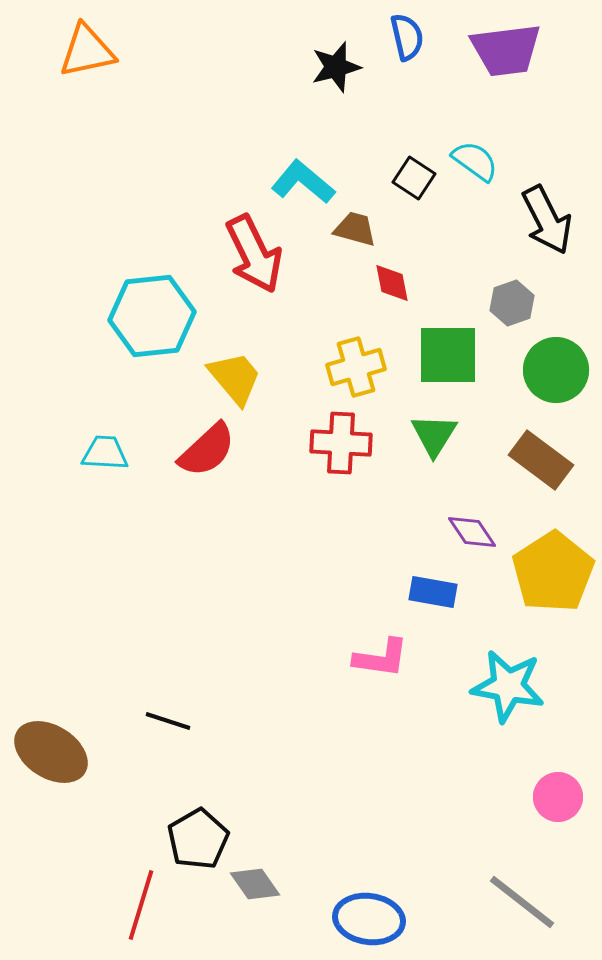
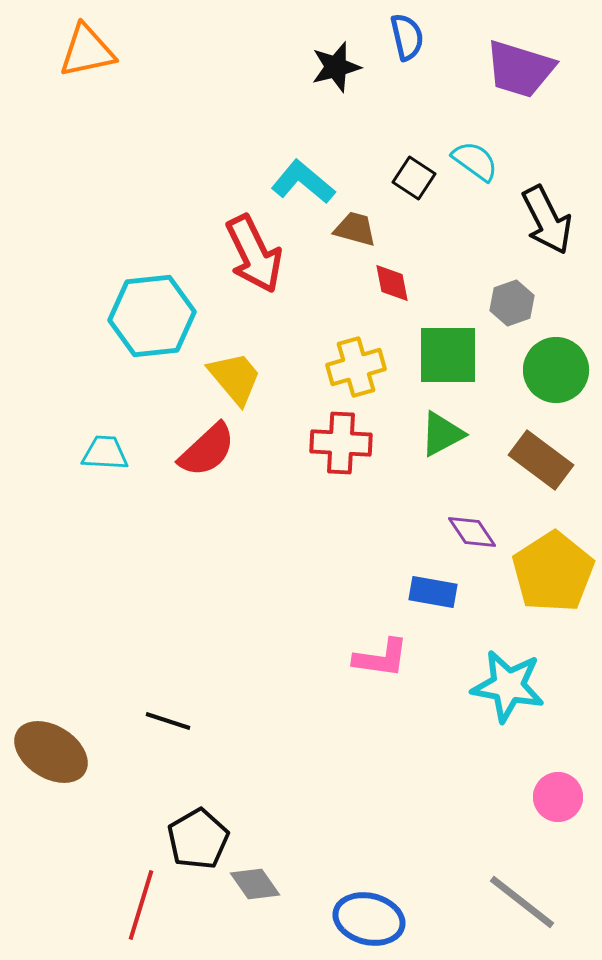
purple trapezoid: moved 14 px right, 19 px down; rotated 24 degrees clockwise
green triangle: moved 8 px right, 1 px up; rotated 30 degrees clockwise
blue ellipse: rotated 6 degrees clockwise
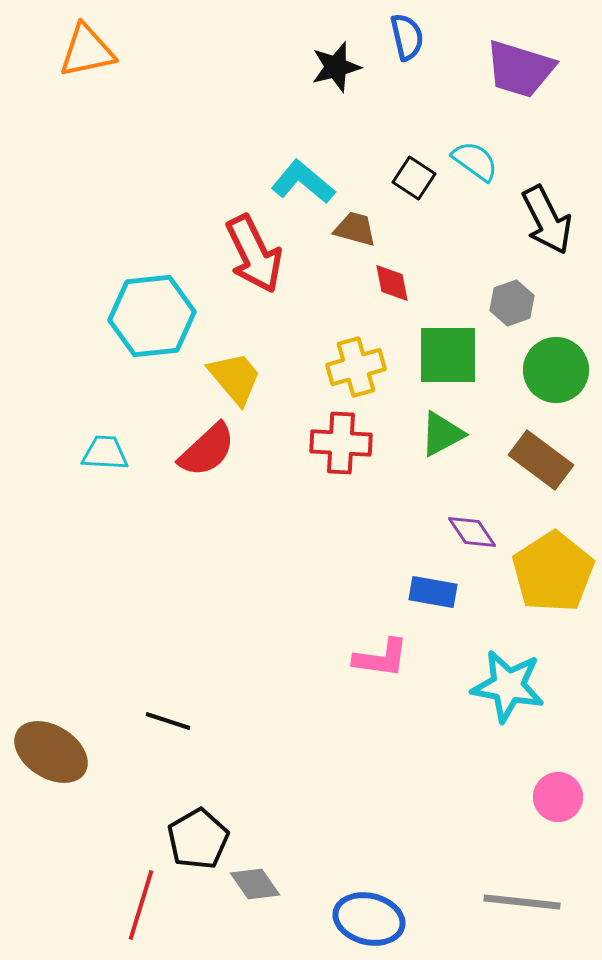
gray line: rotated 32 degrees counterclockwise
